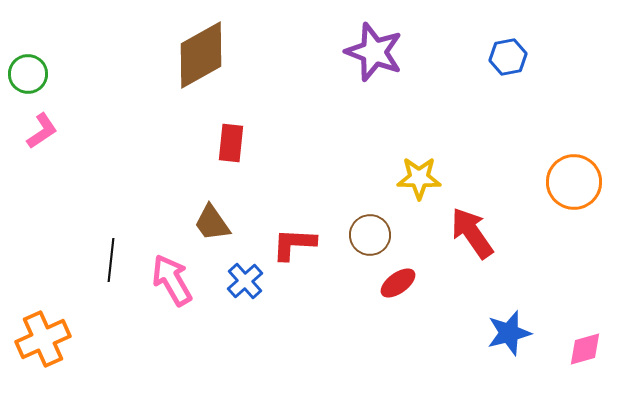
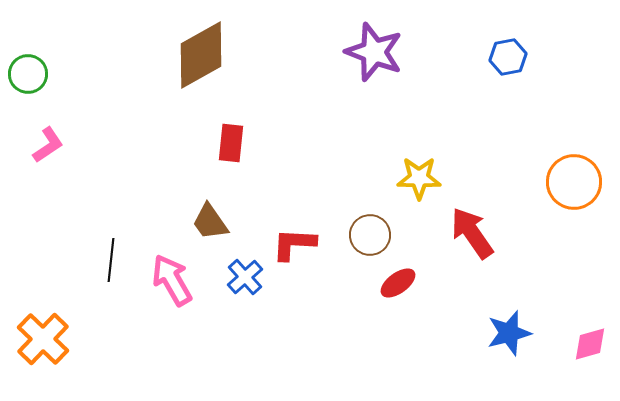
pink L-shape: moved 6 px right, 14 px down
brown trapezoid: moved 2 px left, 1 px up
blue cross: moved 4 px up
orange cross: rotated 22 degrees counterclockwise
pink diamond: moved 5 px right, 5 px up
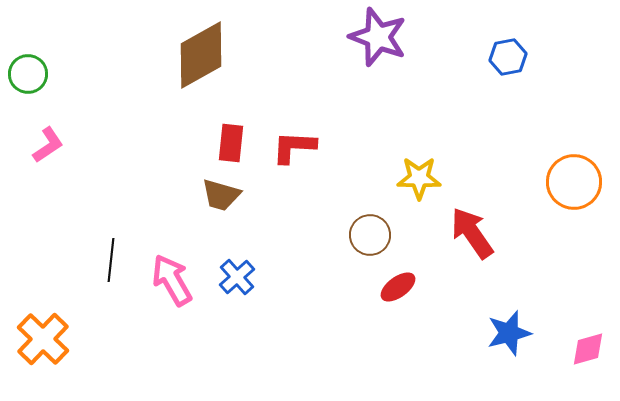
purple star: moved 4 px right, 15 px up
brown trapezoid: moved 11 px right, 27 px up; rotated 39 degrees counterclockwise
red L-shape: moved 97 px up
blue cross: moved 8 px left
red ellipse: moved 4 px down
pink diamond: moved 2 px left, 5 px down
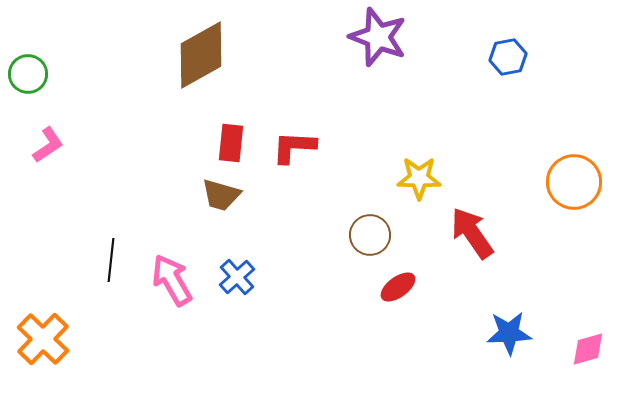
blue star: rotated 12 degrees clockwise
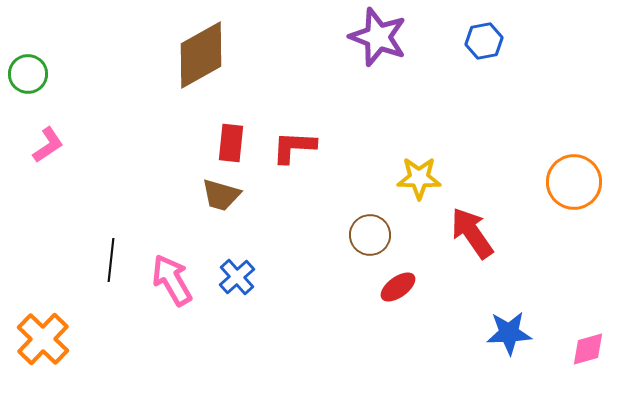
blue hexagon: moved 24 px left, 16 px up
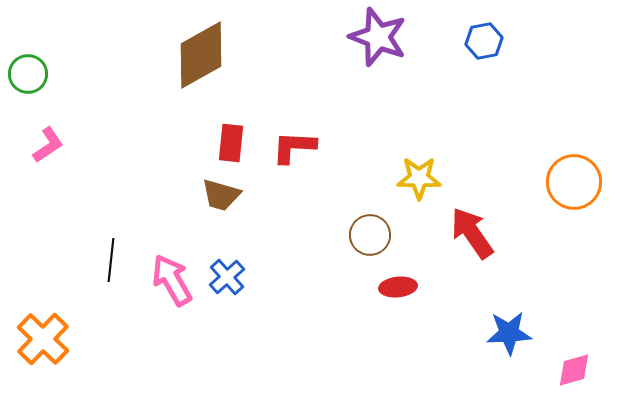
blue cross: moved 10 px left
red ellipse: rotated 30 degrees clockwise
pink diamond: moved 14 px left, 21 px down
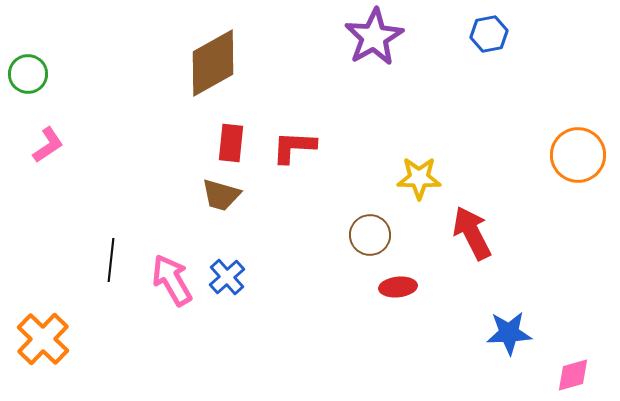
purple star: moved 4 px left; rotated 22 degrees clockwise
blue hexagon: moved 5 px right, 7 px up
brown diamond: moved 12 px right, 8 px down
orange circle: moved 4 px right, 27 px up
red arrow: rotated 8 degrees clockwise
pink diamond: moved 1 px left, 5 px down
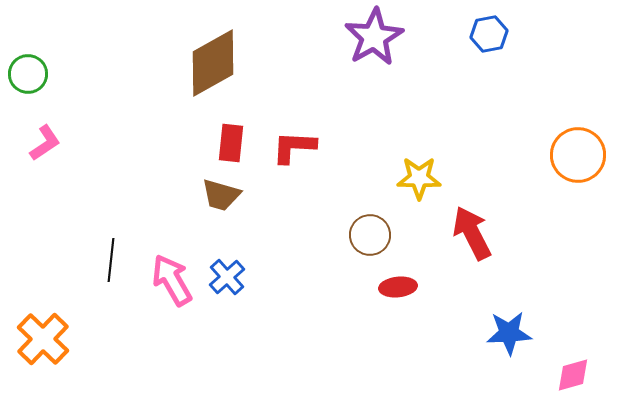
pink L-shape: moved 3 px left, 2 px up
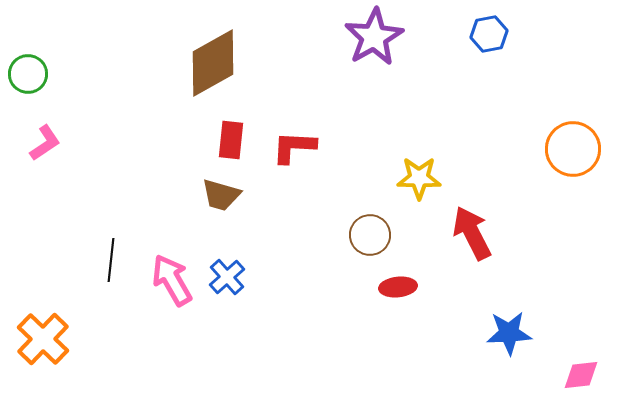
red rectangle: moved 3 px up
orange circle: moved 5 px left, 6 px up
pink diamond: moved 8 px right; rotated 9 degrees clockwise
